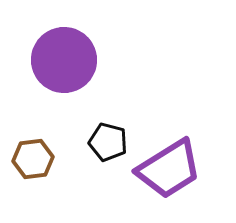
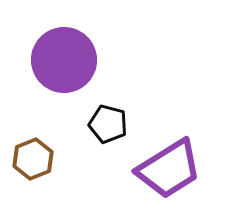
black pentagon: moved 18 px up
brown hexagon: rotated 15 degrees counterclockwise
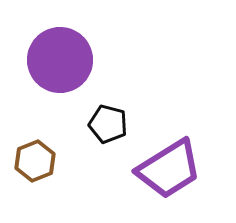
purple circle: moved 4 px left
brown hexagon: moved 2 px right, 2 px down
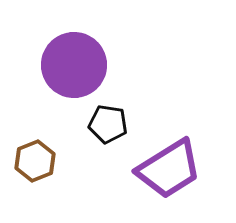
purple circle: moved 14 px right, 5 px down
black pentagon: rotated 6 degrees counterclockwise
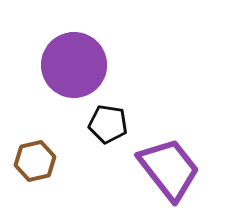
brown hexagon: rotated 9 degrees clockwise
purple trapezoid: rotated 96 degrees counterclockwise
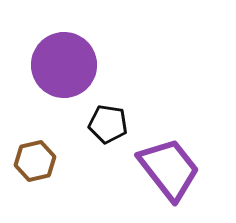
purple circle: moved 10 px left
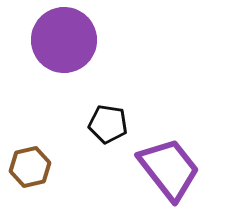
purple circle: moved 25 px up
brown hexagon: moved 5 px left, 6 px down
